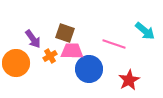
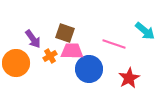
red star: moved 2 px up
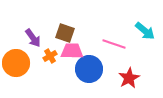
purple arrow: moved 1 px up
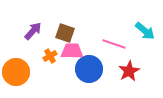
purple arrow: moved 7 px up; rotated 102 degrees counterclockwise
orange circle: moved 9 px down
red star: moved 7 px up
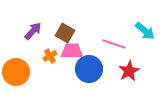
brown square: rotated 12 degrees clockwise
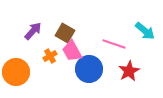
pink trapezoid: rotated 120 degrees counterclockwise
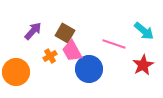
cyan arrow: moved 1 px left
red star: moved 14 px right, 6 px up
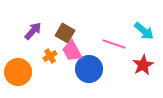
orange circle: moved 2 px right
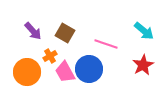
purple arrow: rotated 96 degrees clockwise
pink line: moved 8 px left
pink trapezoid: moved 7 px left, 21 px down
orange circle: moved 9 px right
